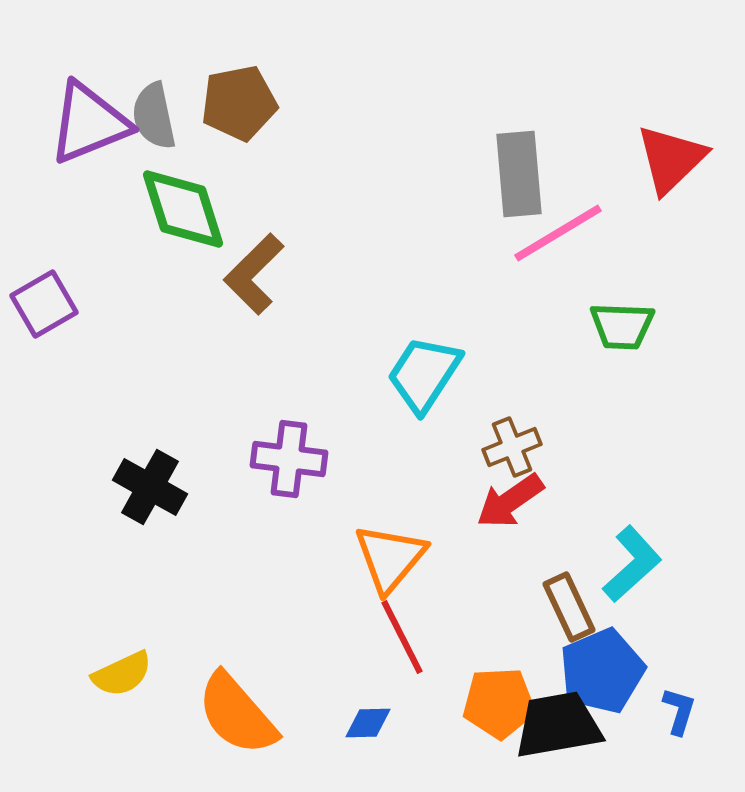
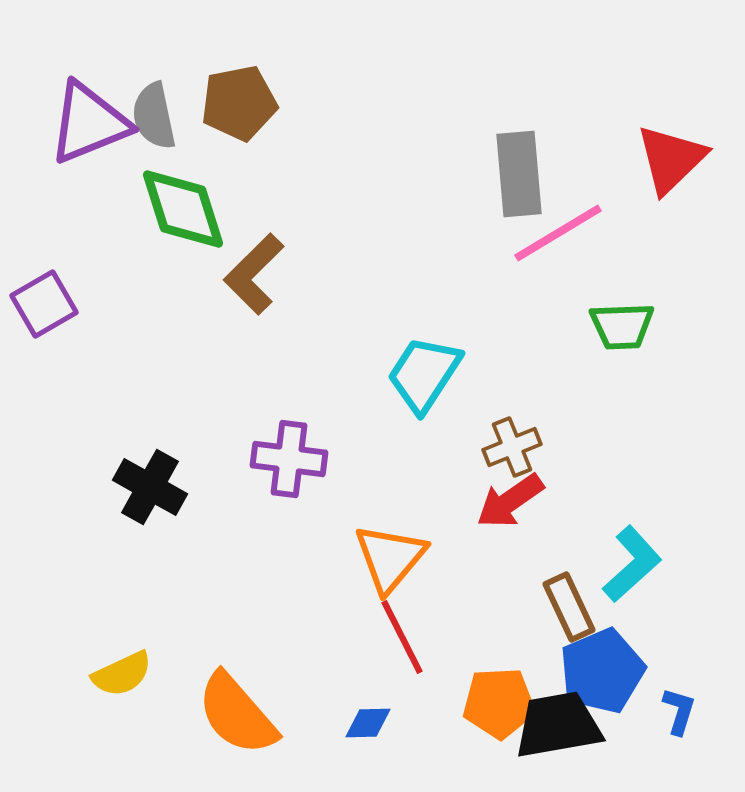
green trapezoid: rotated 4 degrees counterclockwise
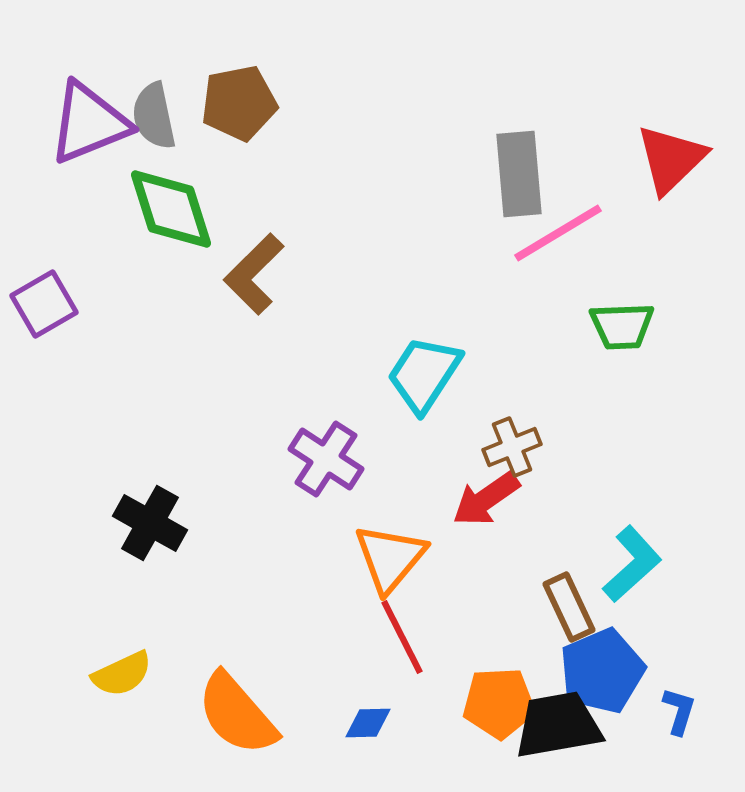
green diamond: moved 12 px left
purple cross: moved 37 px right; rotated 26 degrees clockwise
black cross: moved 36 px down
red arrow: moved 24 px left, 2 px up
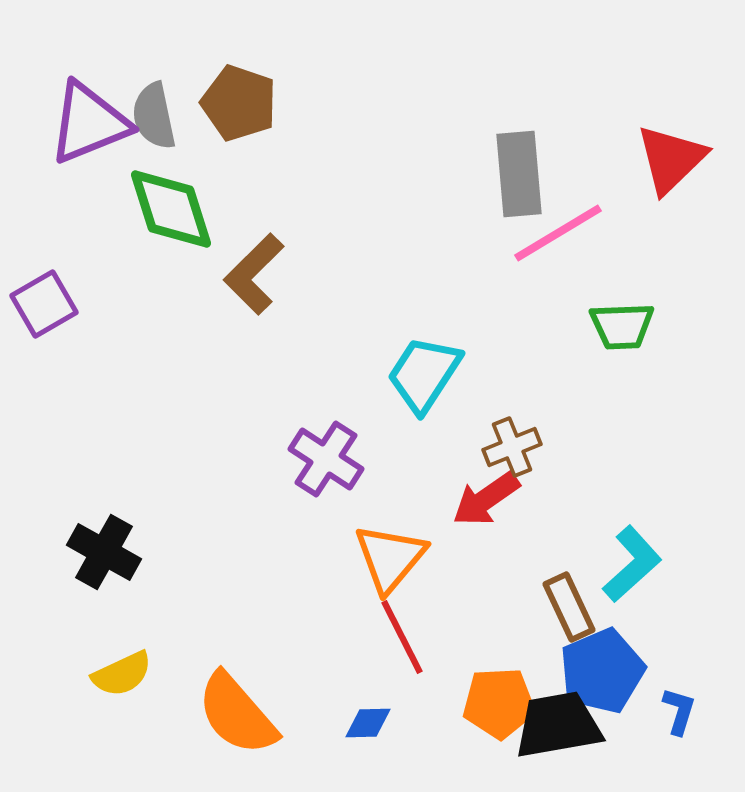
brown pentagon: rotated 30 degrees clockwise
black cross: moved 46 px left, 29 px down
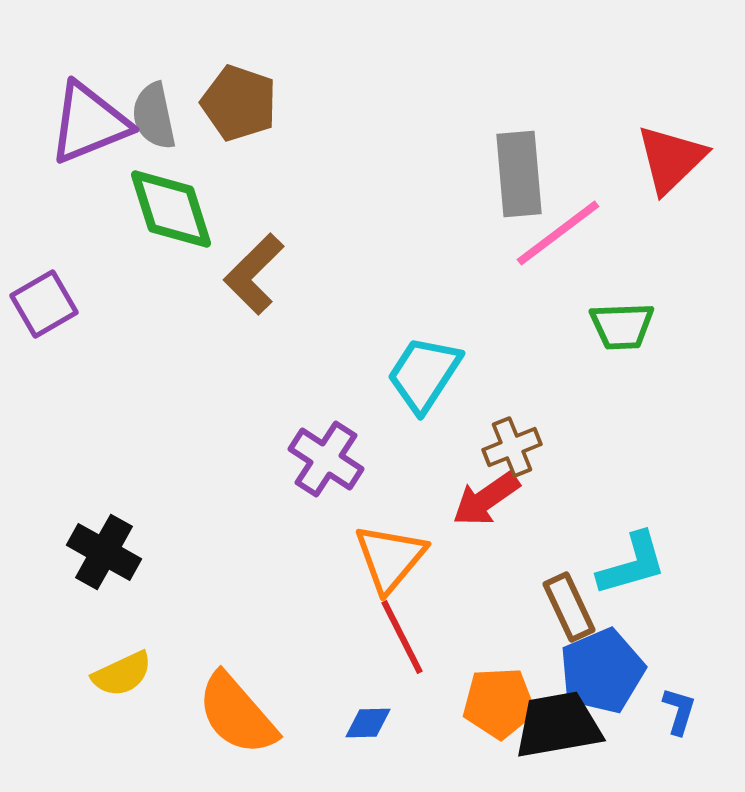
pink line: rotated 6 degrees counterclockwise
cyan L-shape: rotated 26 degrees clockwise
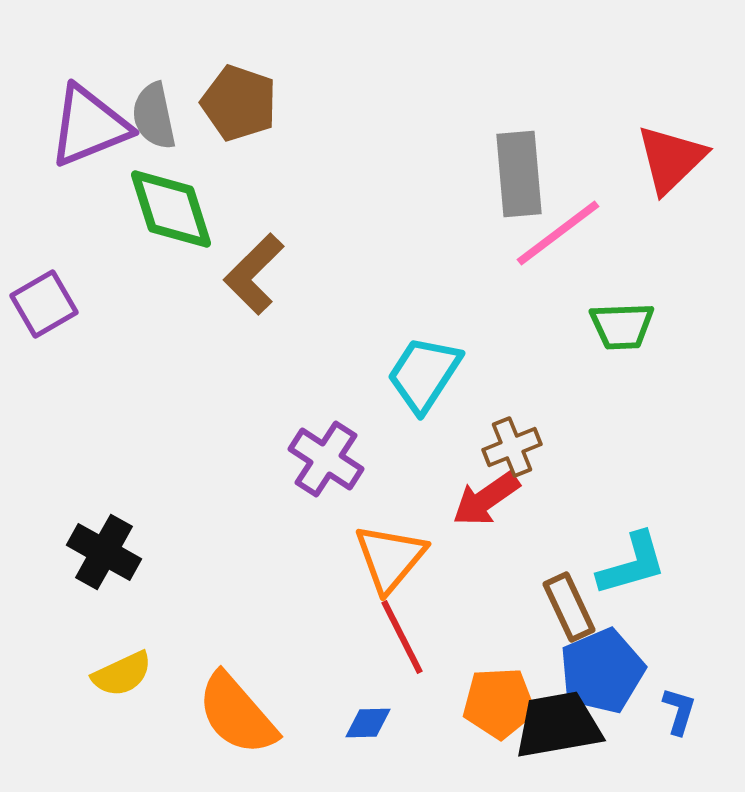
purple triangle: moved 3 px down
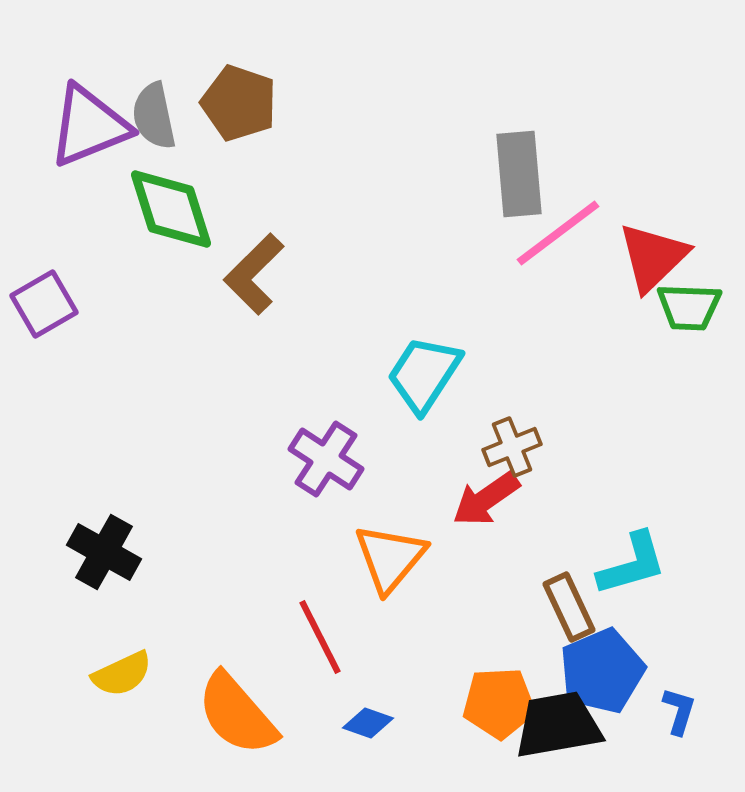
red triangle: moved 18 px left, 98 px down
green trapezoid: moved 67 px right, 19 px up; rotated 4 degrees clockwise
red line: moved 82 px left
blue diamond: rotated 21 degrees clockwise
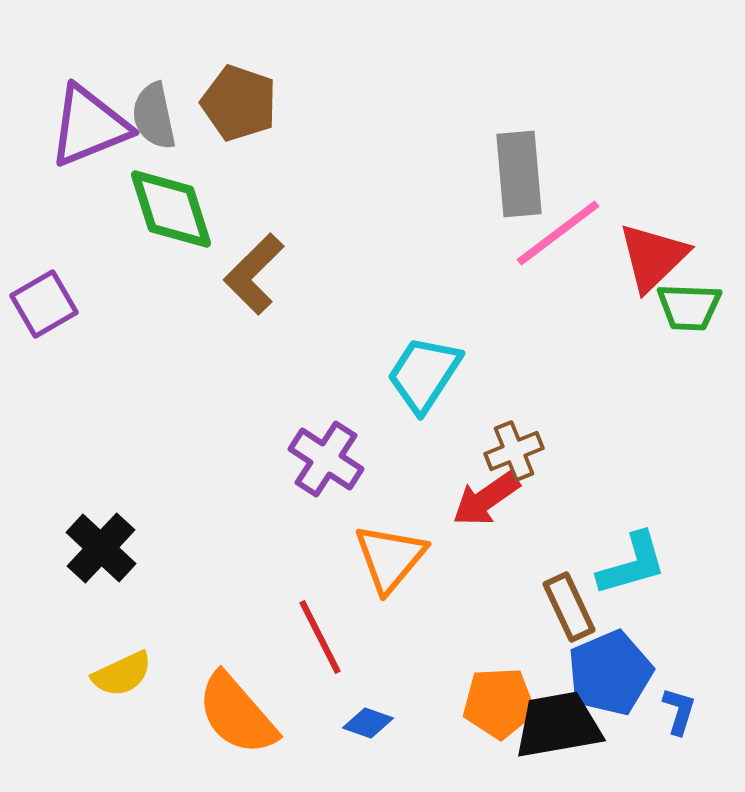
brown cross: moved 2 px right, 4 px down
black cross: moved 3 px left, 4 px up; rotated 14 degrees clockwise
blue pentagon: moved 8 px right, 2 px down
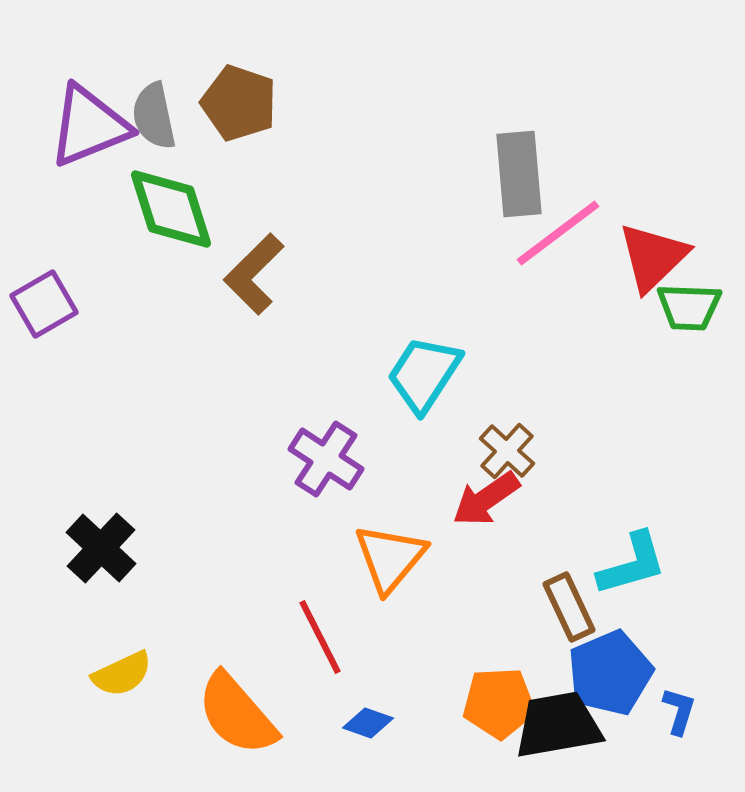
brown cross: moved 7 px left; rotated 26 degrees counterclockwise
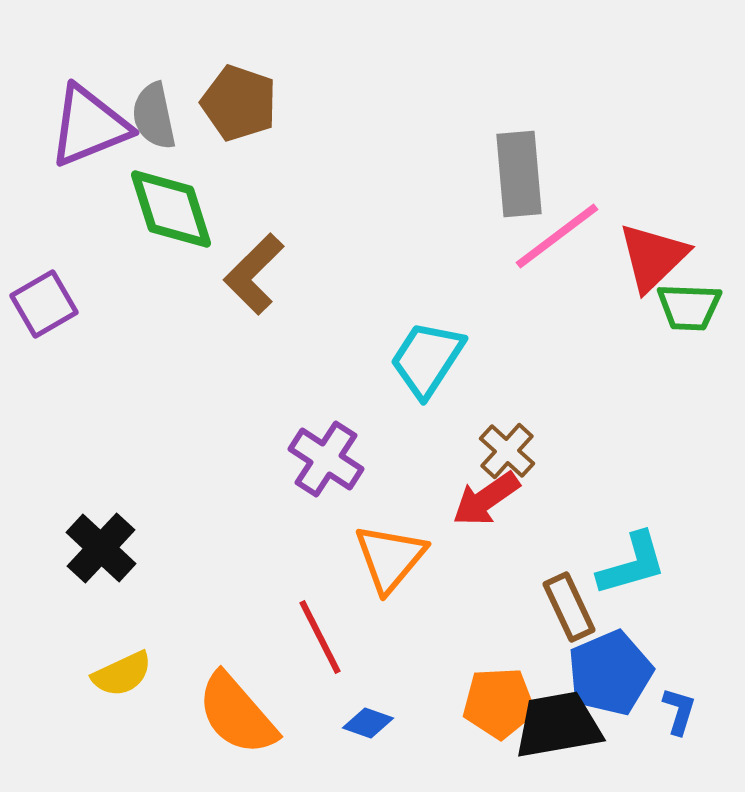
pink line: moved 1 px left, 3 px down
cyan trapezoid: moved 3 px right, 15 px up
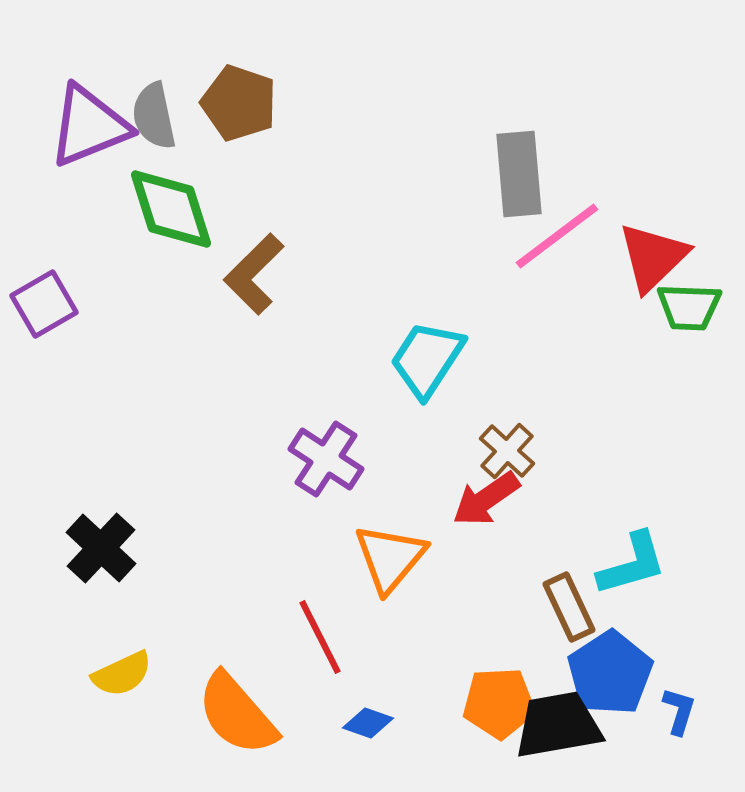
blue pentagon: rotated 10 degrees counterclockwise
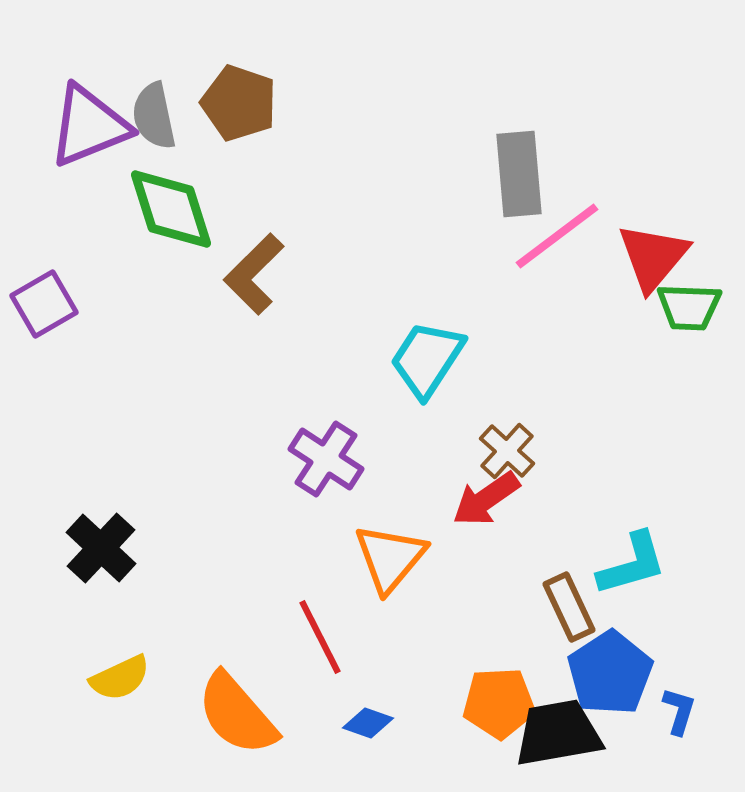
red triangle: rotated 6 degrees counterclockwise
yellow semicircle: moved 2 px left, 4 px down
black trapezoid: moved 8 px down
